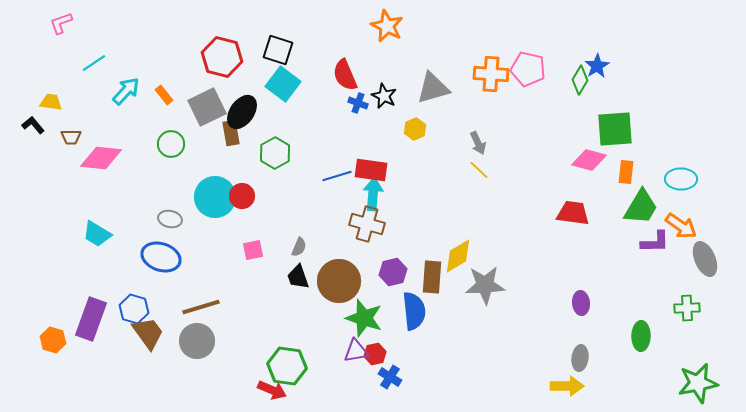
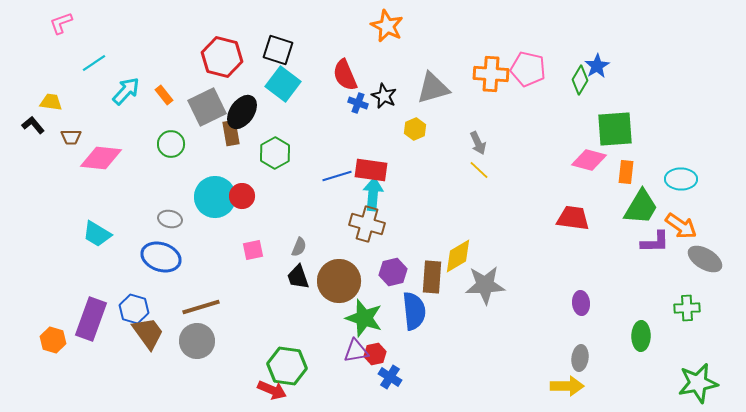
red trapezoid at (573, 213): moved 5 px down
gray ellipse at (705, 259): rotated 36 degrees counterclockwise
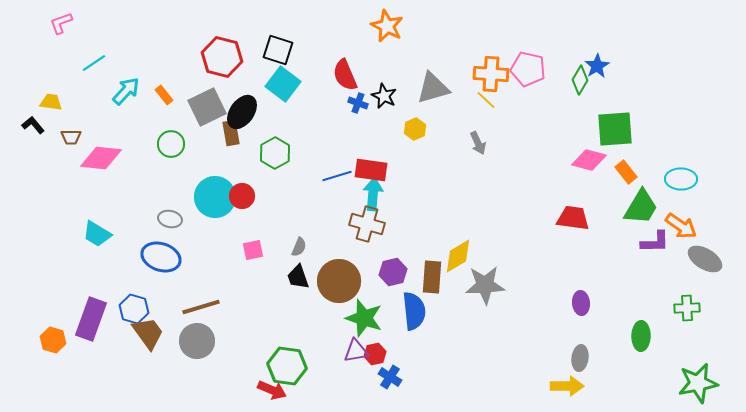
yellow line at (479, 170): moved 7 px right, 70 px up
orange rectangle at (626, 172): rotated 45 degrees counterclockwise
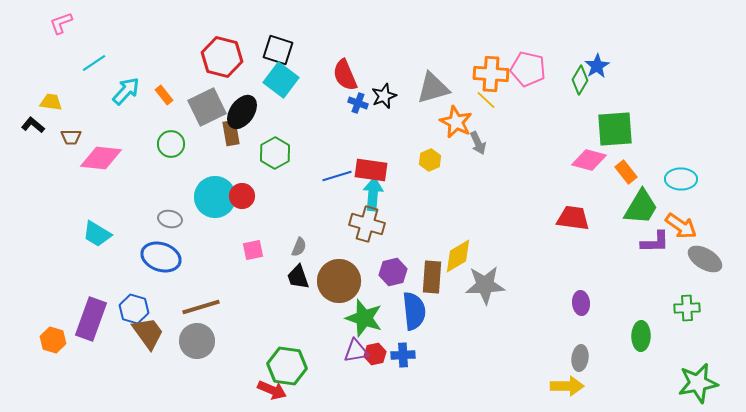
orange star at (387, 26): moved 69 px right, 96 px down
cyan square at (283, 84): moved 2 px left, 4 px up
black star at (384, 96): rotated 25 degrees clockwise
black L-shape at (33, 125): rotated 10 degrees counterclockwise
yellow hexagon at (415, 129): moved 15 px right, 31 px down
blue cross at (390, 377): moved 13 px right, 22 px up; rotated 35 degrees counterclockwise
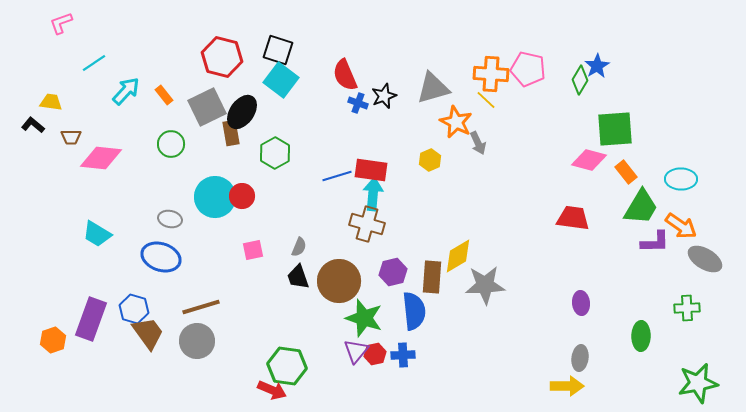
orange hexagon at (53, 340): rotated 25 degrees clockwise
purple triangle at (356, 351): rotated 40 degrees counterclockwise
